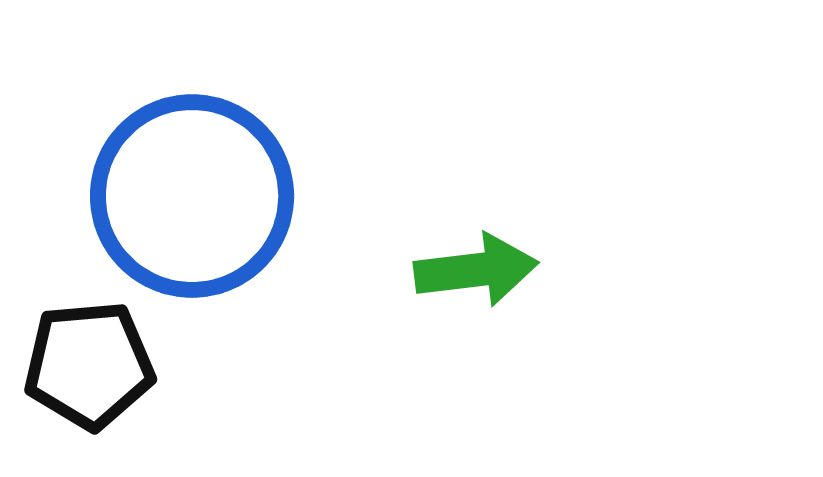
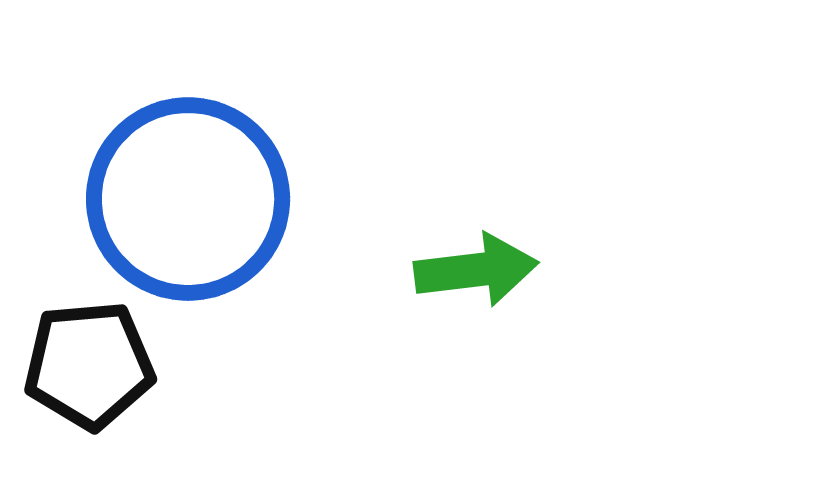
blue circle: moved 4 px left, 3 px down
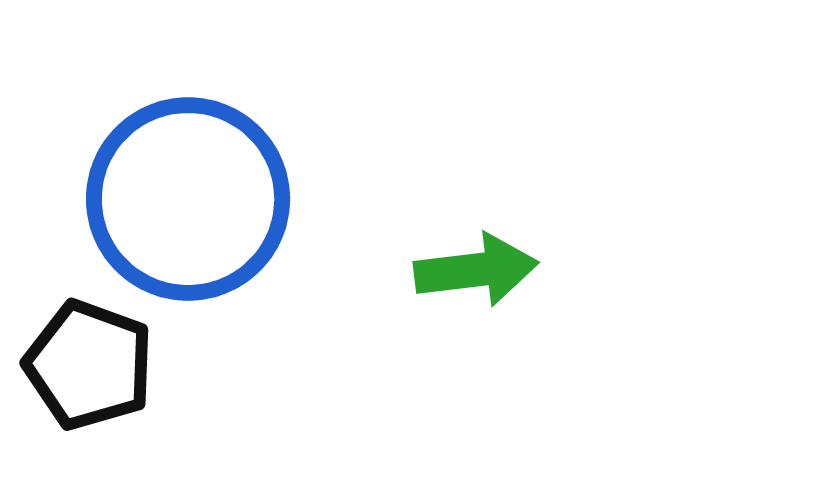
black pentagon: rotated 25 degrees clockwise
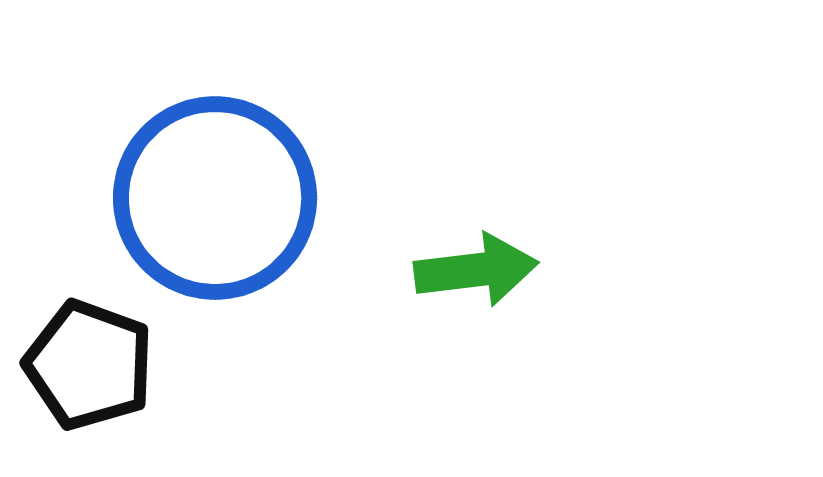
blue circle: moved 27 px right, 1 px up
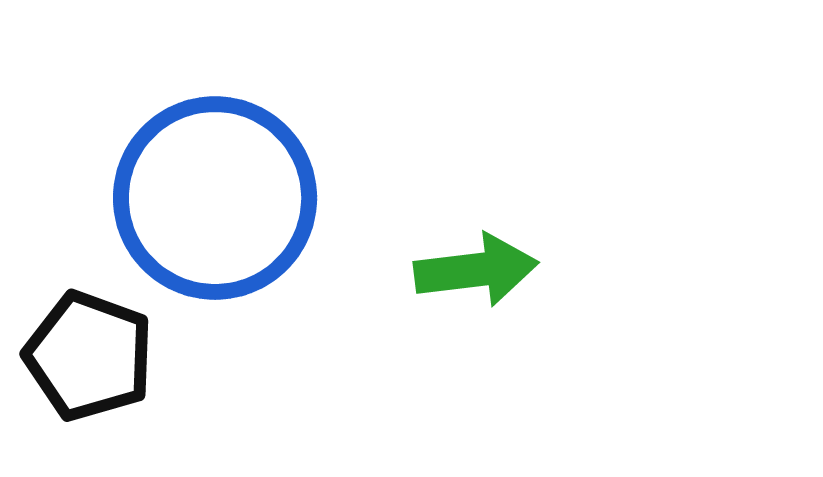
black pentagon: moved 9 px up
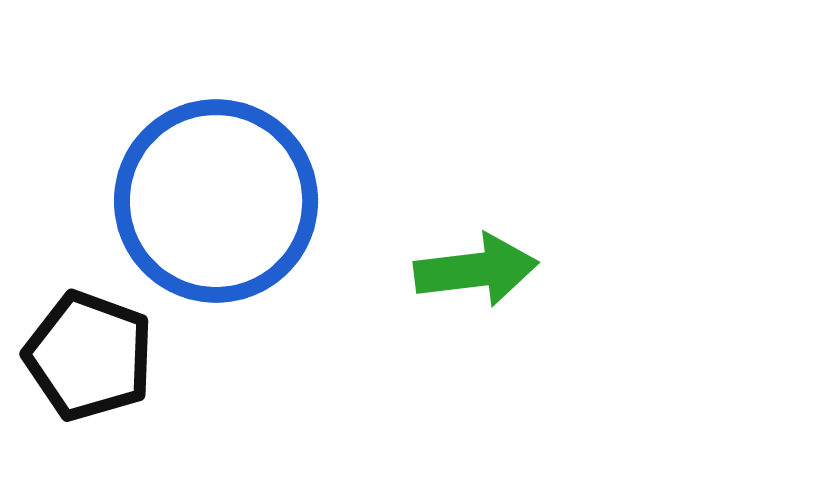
blue circle: moved 1 px right, 3 px down
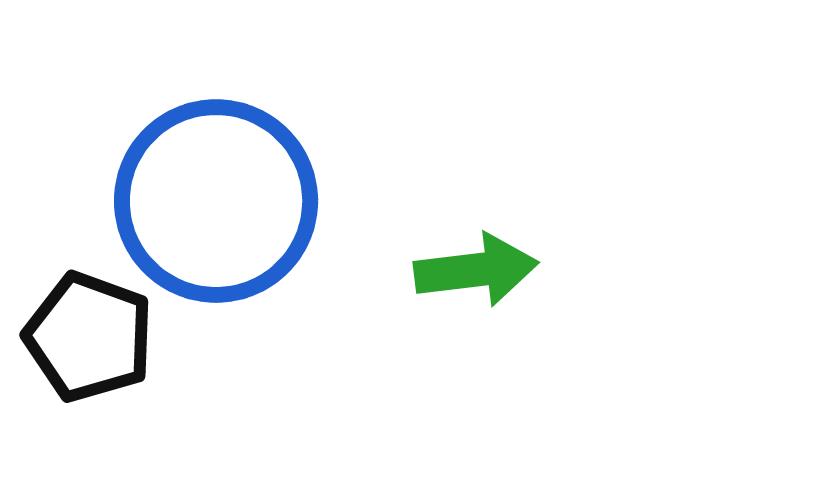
black pentagon: moved 19 px up
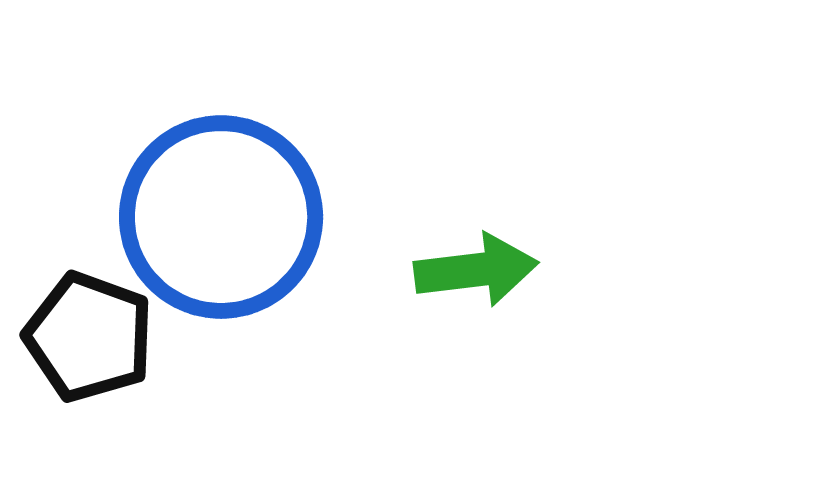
blue circle: moved 5 px right, 16 px down
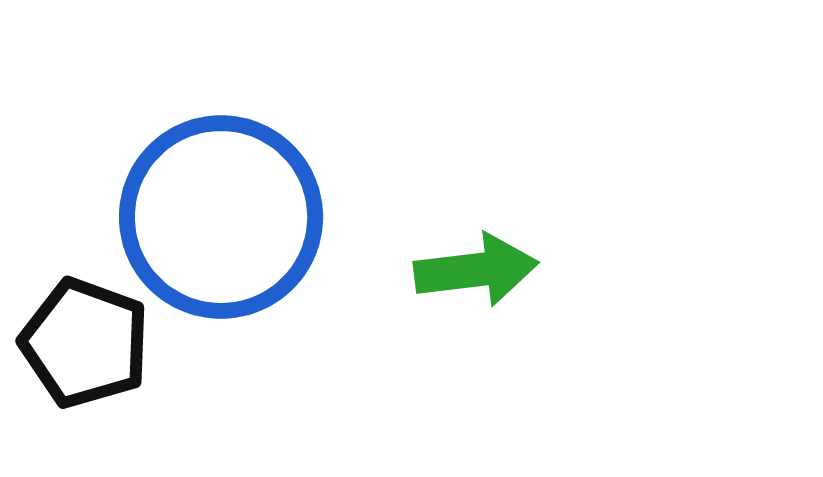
black pentagon: moved 4 px left, 6 px down
